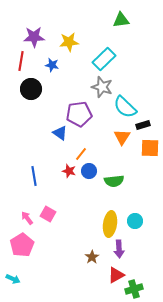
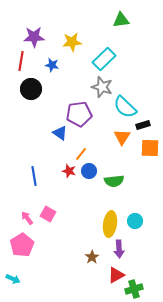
yellow star: moved 3 px right
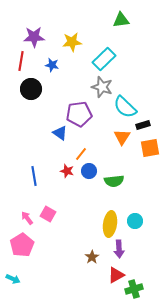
orange square: rotated 12 degrees counterclockwise
red star: moved 2 px left
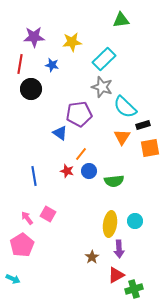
red line: moved 1 px left, 3 px down
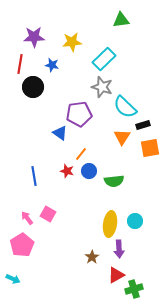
black circle: moved 2 px right, 2 px up
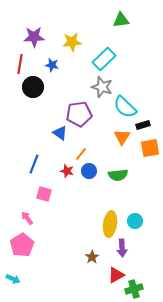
blue line: moved 12 px up; rotated 30 degrees clockwise
green semicircle: moved 4 px right, 6 px up
pink square: moved 4 px left, 20 px up; rotated 14 degrees counterclockwise
purple arrow: moved 3 px right, 1 px up
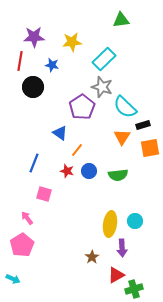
red line: moved 3 px up
purple pentagon: moved 3 px right, 7 px up; rotated 25 degrees counterclockwise
orange line: moved 4 px left, 4 px up
blue line: moved 1 px up
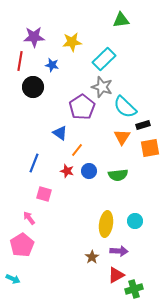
pink arrow: moved 2 px right
yellow ellipse: moved 4 px left
purple arrow: moved 3 px left, 3 px down; rotated 84 degrees counterclockwise
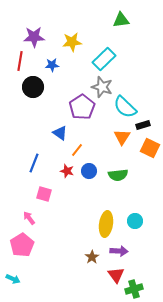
blue star: rotated 16 degrees counterclockwise
orange square: rotated 36 degrees clockwise
red triangle: rotated 36 degrees counterclockwise
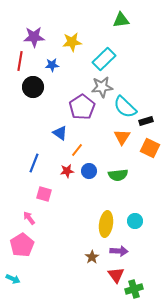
gray star: rotated 25 degrees counterclockwise
black rectangle: moved 3 px right, 4 px up
red star: rotated 24 degrees counterclockwise
